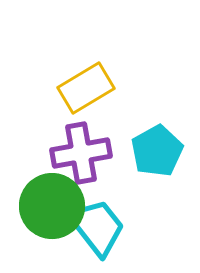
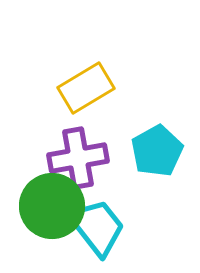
purple cross: moved 3 px left, 5 px down
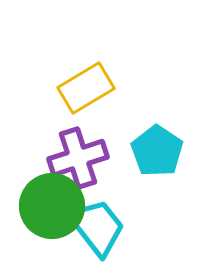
cyan pentagon: rotated 9 degrees counterclockwise
purple cross: rotated 8 degrees counterclockwise
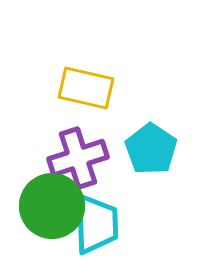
yellow rectangle: rotated 44 degrees clockwise
cyan pentagon: moved 6 px left, 2 px up
cyan trapezoid: moved 1 px left, 3 px up; rotated 36 degrees clockwise
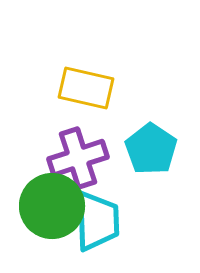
cyan trapezoid: moved 1 px right, 3 px up
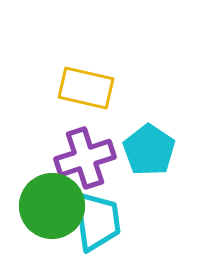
cyan pentagon: moved 2 px left, 1 px down
purple cross: moved 7 px right
cyan trapezoid: rotated 6 degrees counterclockwise
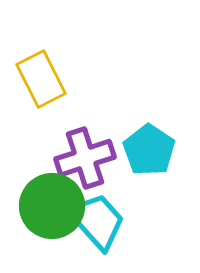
yellow rectangle: moved 45 px left, 9 px up; rotated 50 degrees clockwise
cyan trapezoid: rotated 34 degrees counterclockwise
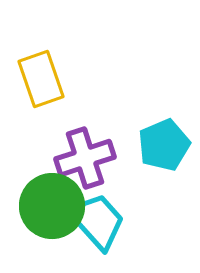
yellow rectangle: rotated 8 degrees clockwise
cyan pentagon: moved 15 px right, 5 px up; rotated 15 degrees clockwise
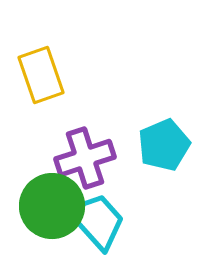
yellow rectangle: moved 4 px up
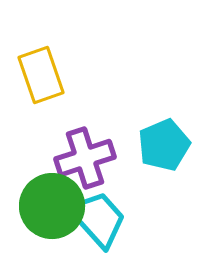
cyan trapezoid: moved 1 px right, 2 px up
